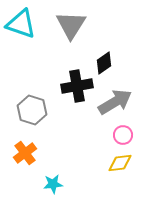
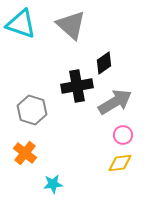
gray triangle: rotated 20 degrees counterclockwise
orange cross: rotated 15 degrees counterclockwise
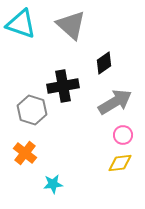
black cross: moved 14 px left
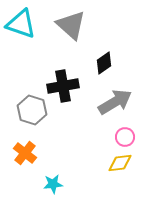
pink circle: moved 2 px right, 2 px down
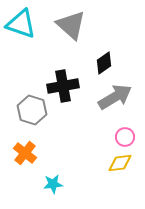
gray arrow: moved 5 px up
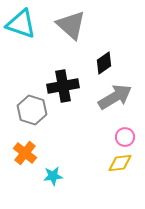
cyan star: moved 8 px up
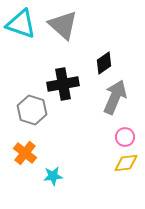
gray triangle: moved 8 px left
black cross: moved 2 px up
gray arrow: rotated 36 degrees counterclockwise
yellow diamond: moved 6 px right
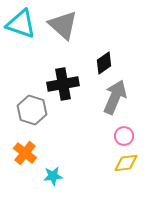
pink circle: moved 1 px left, 1 px up
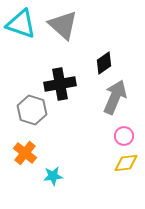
black cross: moved 3 px left
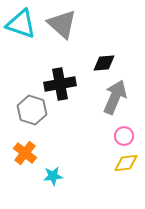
gray triangle: moved 1 px left, 1 px up
black diamond: rotated 30 degrees clockwise
